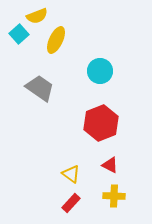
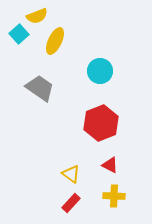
yellow ellipse: moved 1 px left, 1 px down
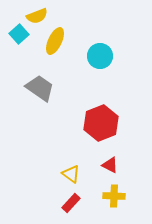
cyan circle: moved 15 px up
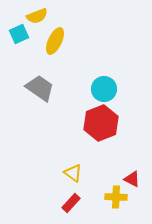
cyan square: rotated 18 degrees clockwise
cyan circle: moved 4 px right, 33 px down
red triangle: moved 22 px right, 14 px down
yellow triangle: moved 2 px right, 1 px up
yellow cross: moved 2 px right, 1 px down
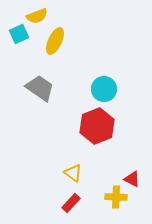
red hexagon: moved 4 px left, 3 px down
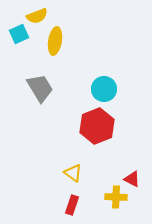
yellow ellipse: rotated 16 degrees counterclockwise
gray trapezoid: rotated 24 degrees clockwise
red rectangle: moved 1 px right, 2 px down; rotated 24 degrees counterclockwise
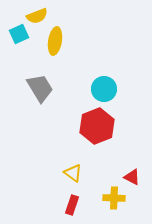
red triangle: moved 2 px up
yellow cross: moved 2 px left, 1 px down
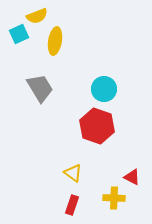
red hexagon: rotated 20 degrees counterclockwise
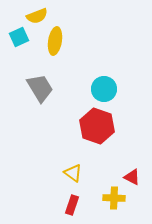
cyan square: moved 3 px down
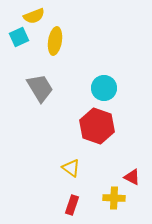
yellow semicircle: moved 3 px left
cyan circle: moved 1 px up
yellow triangle: moved 2 px left, 5 px up
